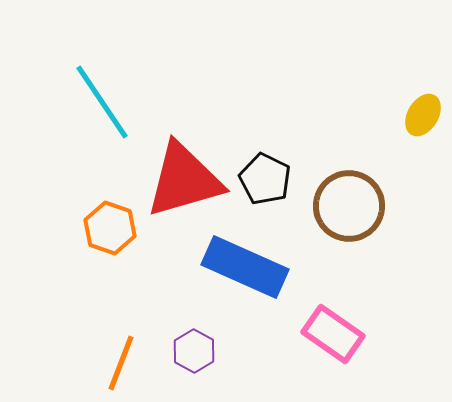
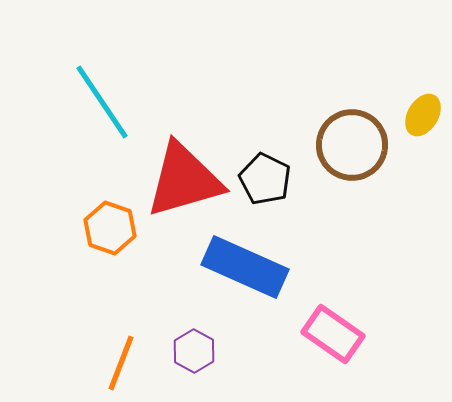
brown circle: moved 3 px right, 61 px up
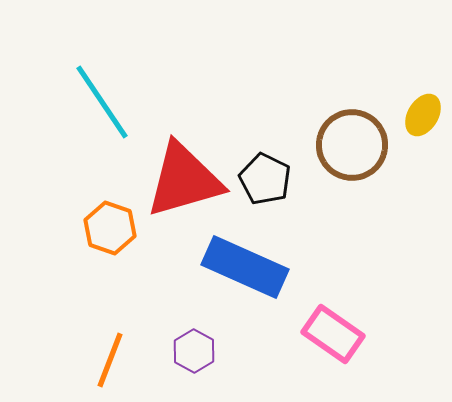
orange line: moved 11 px left, 3 px up
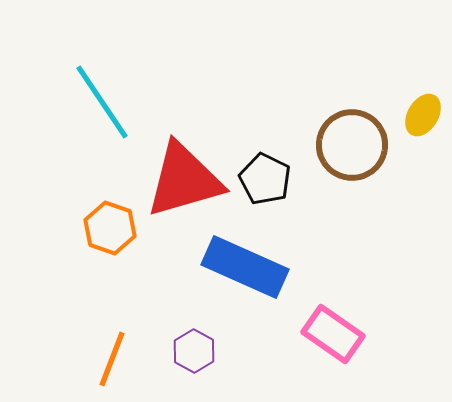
orange line: moved 2 px right, 1 px up
